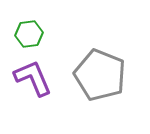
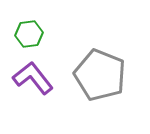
purple L-shape: rotated 15 degrees counterclockwise
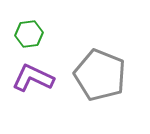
purple L-shape: rotated 27 degrees counterclockwise
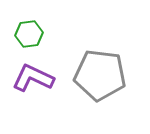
gray pentagon: rotated 15 degrees counterclockwise
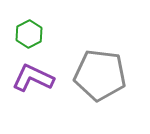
green hexagon: rotated 20 degrees counterclockwise
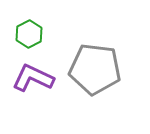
gray pentagon: moved 5 px left, 6 px up
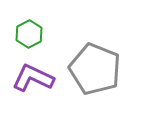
gray pentagon: rotated 15 degrees clockwise
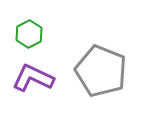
gray pentagon: moved 6 px right, 2 px down
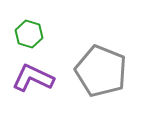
green hexagon: rotated 16 degrees counterclockwise
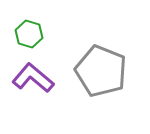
purple L-shape: rotated 15 degrees clockwise
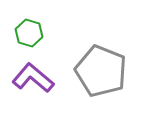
green hexagon: moved 1 px up
